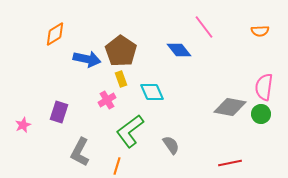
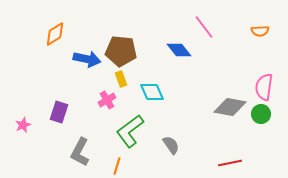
brown pentagon: rotated 28 degrees counterclockwise
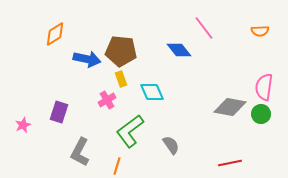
pink line: moved 1 px down
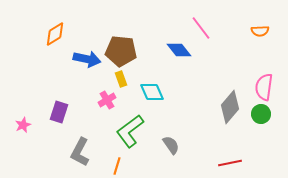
pink line: moved 3 px left
gray diamond: rotated 60 degrees counterclockwise
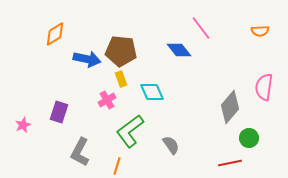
green circle: moved 12 px left, 24 px down
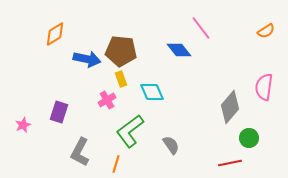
orange semicircle: moved 6 px right; rotated 30 degrees counterclockwise
orange line: moved 1 px left, 2 px up
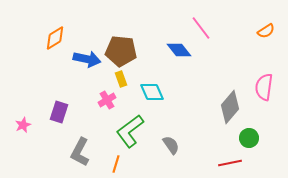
orange diamond: moved 4 px down
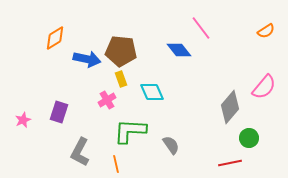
pink semicircle: rotated 148 degrees counterclockwise
pink star: moved 5 px up
green L-shape: rotated 40 degrees clockwise
orange line: rotated 30 degrees counterclockwise
